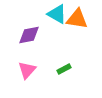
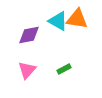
cyan triangle: moved 1 px right, 7 px down
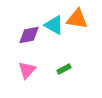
cyan triangle: moved 4 px left, 4 px down
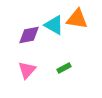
green rectangle: moved 1 px up
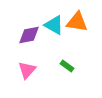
orange triangle: moved 3 px down
green rectangle: moved 3 px right, 2 px up; rotated 64 degrees clockwise
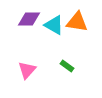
purple diamond: moved 16 px up; rotated 10 degrees clockwise
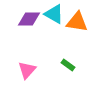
cyan triangle: moved 11 px up
green rectangle: moved 1 px right, 1 px up
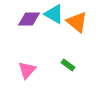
orange triangle: rotated 30 degrees clockwise
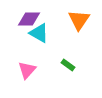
cyan triangle: moved 15 px left, 19 px down
orange triangle: moved 2 px right, 2 px up; rotated 25 degrees clockwise
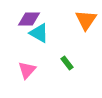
orange triangle: moved 7 px right
green rectangle: moved 1 px left, 2 px up; rotated 16 degrees clockwise
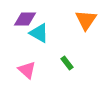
purple diamond: moved 4 px left
pink triangle: rotated 30 degrees counterclockwise
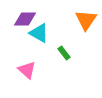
green rectangle: moved 3 px left, 10 px up
